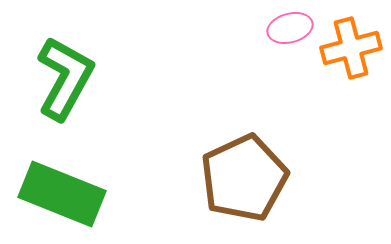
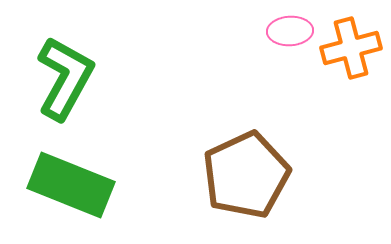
pink ellipse: moved 3 px down; rotated 12 degrees clockwise
brown pentagon: moved 2 px right, 3 px up
green rectangle: moved 9 px right, 9 px up
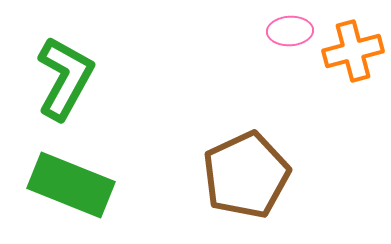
orange cross: moved 2 px right, 3 px down
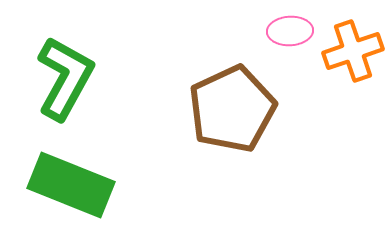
orange cross: rotated 4 degrees counterclockwise
brown pentagon: moved 14 px left, 66 px up
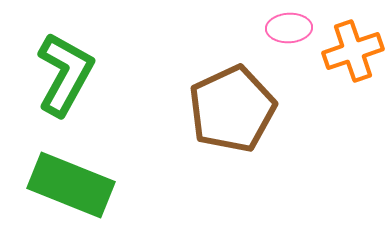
pink ellipse: moved 1 px left, 3 px up
green L-shape: moved 4 px up
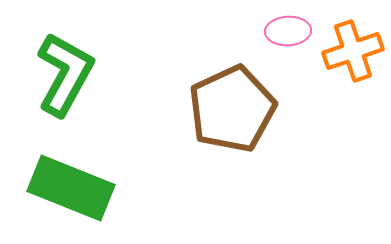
pink ellipse: moved 1 px left, 3 px down
green rectangle: moved 3 px down
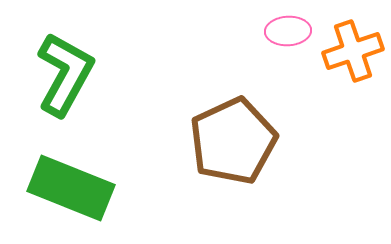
brown pentagon: moved 1 px right, 32 px down
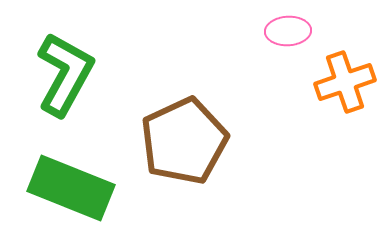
orange cross: moved 8 px left, 31 px down
brown pentagon: moved 49 px left
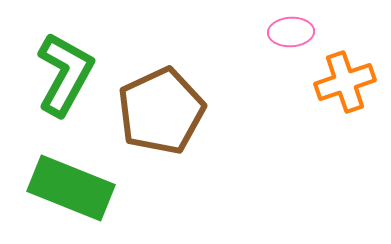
pink ellipse: moved 3 px right, 1 px down
brown pentagon: moved 23 px left, 30 px up
